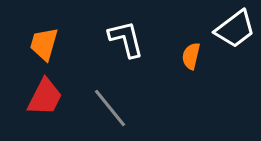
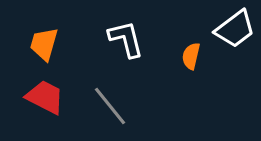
red trapezoid: rotated 90 degrees counterclockwise
gray line: moved 2 px up
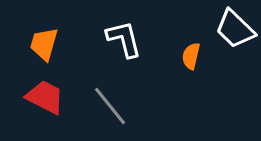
white trapezoid: rotated 81 degrees clockwise
white L-shape: moved 2 px left
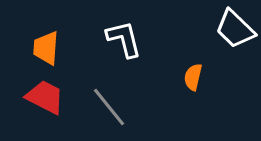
orange trapezoid: moved 2 px right, 4 px down; rotated 12 degrees counterclockwise
orange semicircle: moved 2 px right, 21 px down
gray line: moved 1 px left, 1 px down
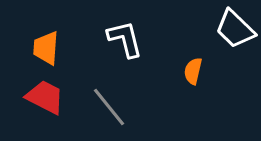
white L-shape: moved 1 px right
orange semicircle: moved 6 px up
